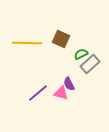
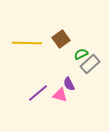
brown square: rotated 30 degrees clockwise
pink triangle: moved 1 px left, 2 px down
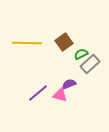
brown square: moved 3 px right, 3 px down
purple semicircle: rotated 96 degrees clockwise
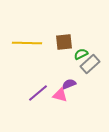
brown square: rotated 30 degrees clockwise
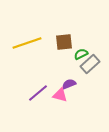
yellow line: rotated 20 degrees counterclockwise
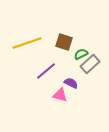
brown square: rotated 24 degrees clockwise
purple semicircle: moved 2 px right, 1 px up; rotated 48 degrees clockwise
purple line: moved 8 px right, 22 px up
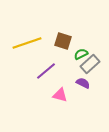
brown square: moved 1 px left, 1 px up
purple semicircle: moved 12 px right
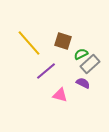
yellow line: moved 2 px right; rotated 68 degrees clockwise
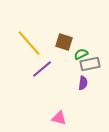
brown square: moved 1 px right, 1 px down
gray rectangle: rotated 30 degrees clockwise
purple line: moved 4 px left, 2 px up
purple semicircle: rotated 72 degrees clockwise
pink triangle: moved 1 px left, 23 px down
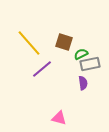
purple semicircle: rotated 16 degrees counterclockwise
